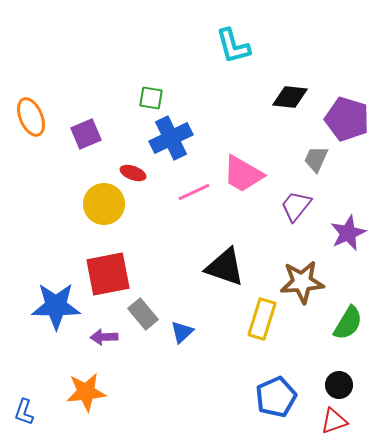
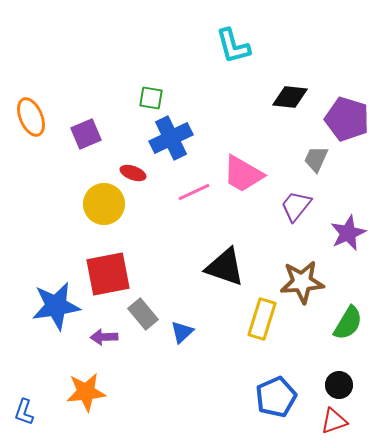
blue star: rotated 9 degrees counterclockwise
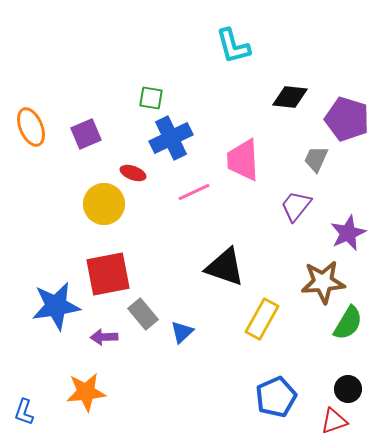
orange ellipse: moved 10 px down
pink trapezoid: moved 14 px up; rotated 57 degrees clockwise
brown star: moved 21 px right
yellow rectangle: rotated 12 degrees clockwise
black circle: moved 9 px right, 4 px down
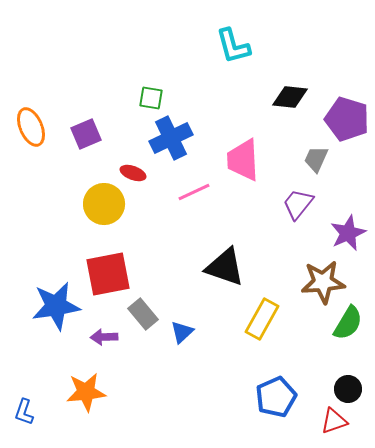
purple trapezoid: moved 2 px right, 2 px up
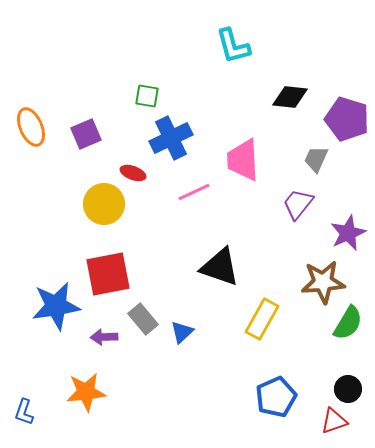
green square: moved 4 px left, 2 px up
black triangle: moved 5 px left
gray rectangle: moved 5 px down
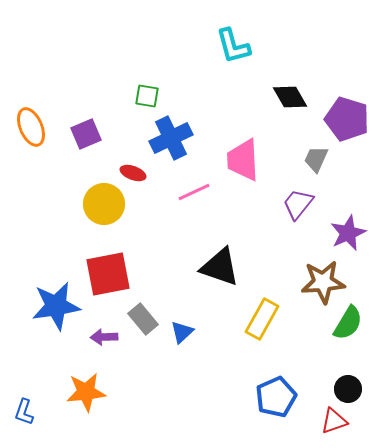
black diamond: rotated 54 degrees clockwise
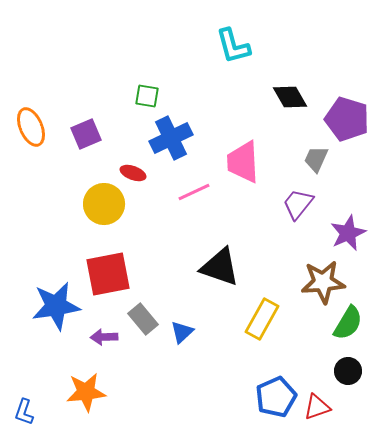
pink trapezoid: moved 2 px down
black circle: moved 18 px up
red triangle: moved 17 px left, 14 px up
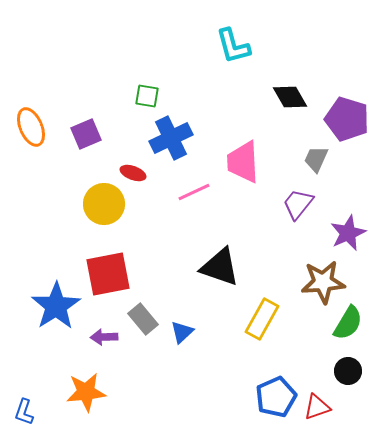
blue star: rotated 24 degrees counterclockwise
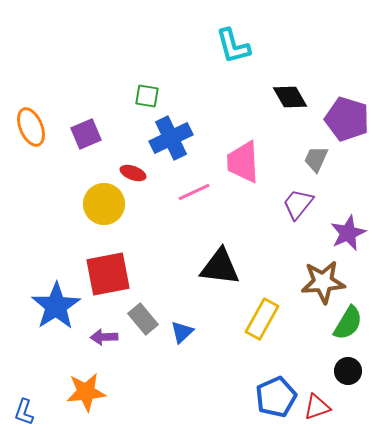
black triangle: rotated 12 degrees counterclockwise
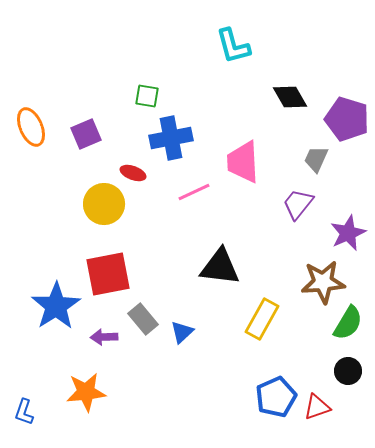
blue cross: rotated 15 degrees clockwise
